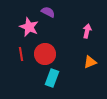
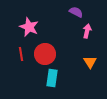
purple semicircle: moved 28 px right
orange triangle: rotated 40 degrees counterclockwise
cyan rectangle: rotated 12 degrees counterclockwise
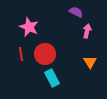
cyan rectangle: rotated 36 degrees counterclockwise
